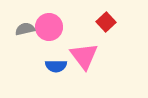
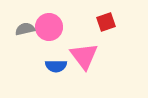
red square: rotated 24 degrees clockwise
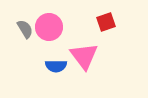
gray semicircle: rotated 72 degrees clockwise
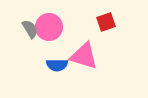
gray semicircle: moved 5 px right
pink triangle: rotated 36 degrees counterclockwise
blue semicircle: moved 1 px right, 1 px up
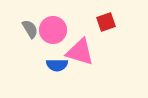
pink circle: moved 4 px right, 3 px down
pink triangle: moved 4 px left, 4 px up
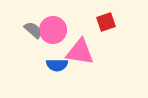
gray semicircle: moved 3 px right, 1 px down; rotated 18 degrees counterclockwise
pink triangle: rotated 8 degrees counterclockwise
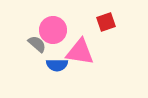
gray semicircle: moved 4 px right, 14 px down
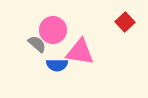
red square: moved 19 px right; rotated 24 degrees counterclockwise
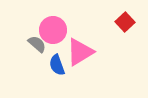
pink triangle: rotated 40 degrees counterclockwise
blue semicircle: rotated 70 degrees clockwise
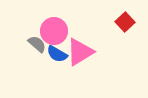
pink circle: moved 1 px right, 1 px down
blue semicircle: moved 11 px up; rotated 40 degrees counterclockwise
